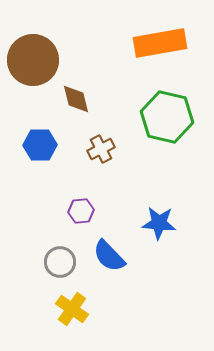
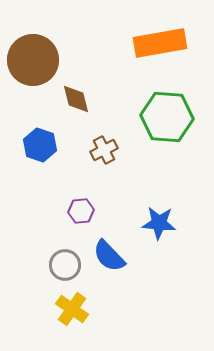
green hexagon: rotated 9 degrees counterclockwise
blue hexagon: rotated 20 degrees clockwise
brown cross: moved 3 px right, 1 px down
gray circle: moved 5 px right, 3 px down
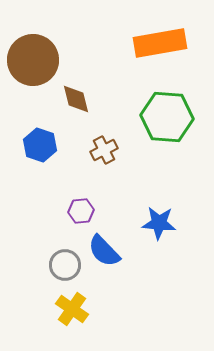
blue semicircle: moved 5 px left, 5 px up
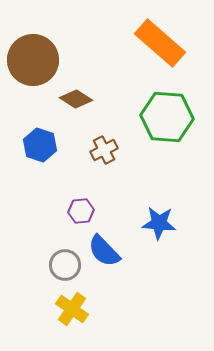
orange rectangle: rotated 51 degrees clockwise
brown diamond: rotated 44 degrees counterclockwise
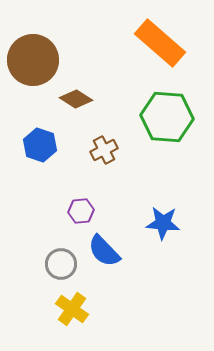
blue star: moved 4 px right
gray circle: moved 4 px left, 1 px up
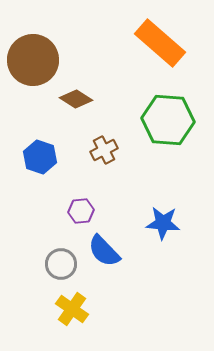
green hexagon: moved 1 px right, 3 px down
blue hexagon: moved 12 px down
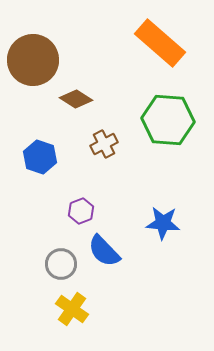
brown cross: moved 6 px up
purple hexagon: rotated 15 degrees counterclockwise
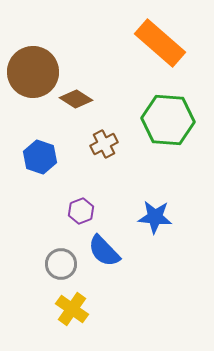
brown circle: moved 12 px down
blue star: moved 8 px left, 6 px up
